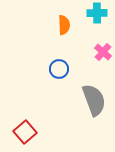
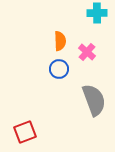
orange semicircle: moved 4 px left, 16 px down
pink cross: moved 16 px left
red square: rotated 20 degrees clockwise
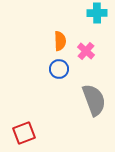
pink cross: moved 1 px left, 1 px up
red square: moved 1 px left, 1 px down
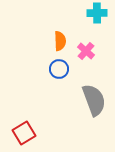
red square: rotated 10 degrees counterclockwise
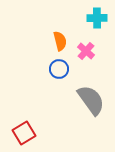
cyan cross: moved 5 px down
orange semicircle: rotated 12 degrees counterclockwise
gray semicircle: moved 3 px left; rotated 16 degrees counterclockwise
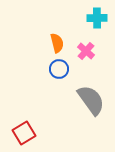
orange semicircle: moved 3 px left, 2 px down
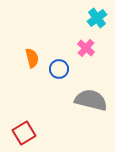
cyan cross: rotated 36 degrees counterclockwise
orange semicircle: moved 25 px left, 15 px down
pink cross: moved 3 px up
gray semicircle: rotated 40 degrees counterclockwise
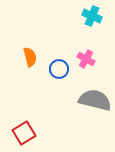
cyan cross: moved 5 px left, 2 px up; rotated 30 degrees counterclockwise
pink cross: moved 11 px down; rotated 12 degrees counterclockwise
orange semicircle: moved 2 px left, 1 px up
gray semicircle: moved 4 px right
